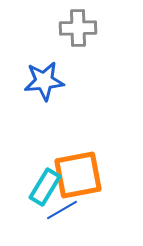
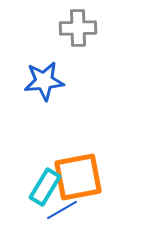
orange square: moved 2 px down
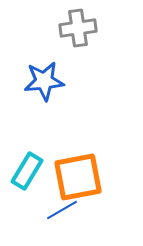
gray cross: rotated 6 degrees counterclockwise
cyan rectangle: moved 18 px left, 16 px up
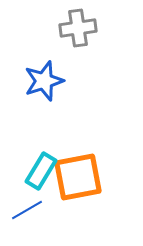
blue star: rotated 12 degrees counterclockwise
cyan rectangle: moved 14 px right
blue line: moved 35 px left
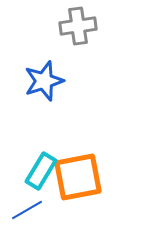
gray cross: moved 2 px up
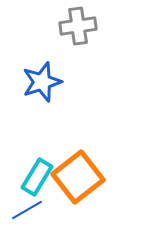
blue star: moved 2 px left, 1 px down
cyan rectangle: moved 4 px left, 6 px down
orange square: rotated 27 degrees counterclockwise
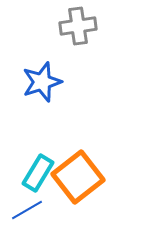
cyan rectangle: moved 1 px right, 4 px up
